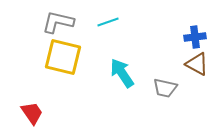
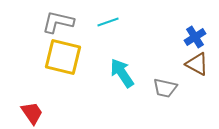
blue cross: rotated 25 degrees counterclockwise
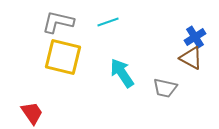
brown triangle: moved 6 px left, 6 px up
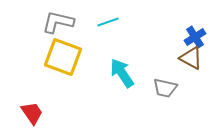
yellow square: rotated 6 degrees clockwise
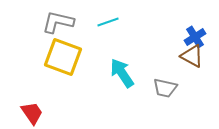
brown triangle: moved 1 px right, 2 px up
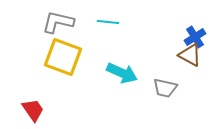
cyan line: rotated 25 degrees clockwise
brown triangle: moved 2 px left, 1 px up
cyan arrow: rotated 148 degrees clockwise
red trapezoid: moved 1 px right, 3 px up
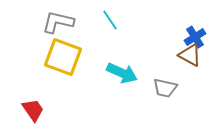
cyan line: moved 2 px right, 2 px up; rotated 50 degrees clockwise
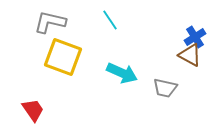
gray L-shape: moved 8 px left
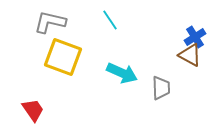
gray trapezoid: moved 4 px left; rotated 105 degrees counterclockwise
